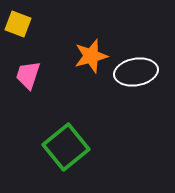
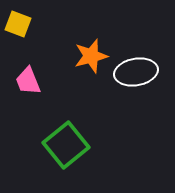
pink trapezoid: moved 6 px down; rotated 40 degrees counterclockwise
green square: moved 2 px up
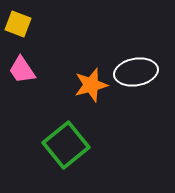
orange star: moved 29 px down
pink trapezoid: moved 6 px left, 11 px up; rotated 12 degrees counterclockwise
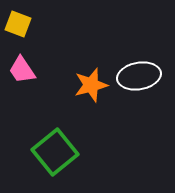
white ellipse: moved 3 px right, 4 px down
green square: moved 11 px left, 7 px down
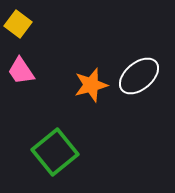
yellow square: rotated 16 degrees clockwise
pink trapezoid: moved 1 px left, 1 px down
white ellipse: rotated 30 degrees counterclockwise
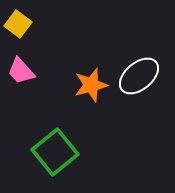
pink trapezoid: rotated 8 degrees counterclockwise
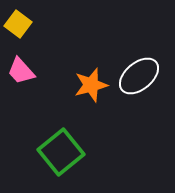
green square: moved 6 px right
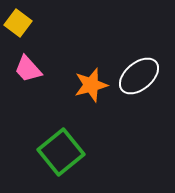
yellow square: moved 1 px up
pink trapezoid: moved 7 px right, 2 px up
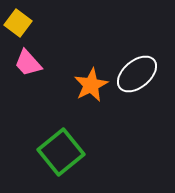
pink trapezoid: moved 6 px up
white ellipse: moved 2 px left, 2 px up
orange star: rotated 12 degrees counterclockwise
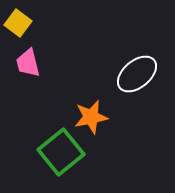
pink trapezoid: rotated 28 degrees clockwise
orange star: moved 32 px down; rotated 16 degrees clockwise
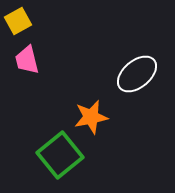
yellow square: moved 2 px up; rotated 24 degrees clockwise
pink trapezoid: moved 1 px left, 3 px up
green square: moved 1 px left, 3 px down
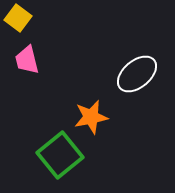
yellow square: moved 3 px up; rotated 24 degrees counterclockwise
